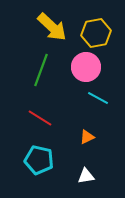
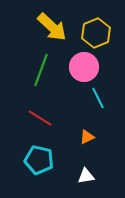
yellow hexagon: rotated 12 degrees counterclockwise
pink circle: moved 2 px left
cyan line: rotated 35 degrees clockwise
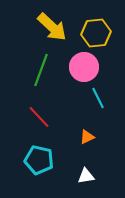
yellow hexagon: rotated 16 degrees clockwise
red line: moved 1 px left, 1 px up; rotated 15 degrees clockwise
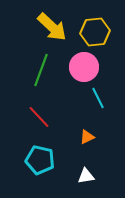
yellow hexagon: moved 1 px left, 1 px up
cyan pentagon: moved 1 px right
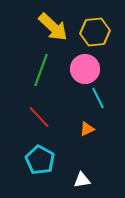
yellow arrow: moved 1 px right
pink circle: moved 1 px right, 2 px down
orange triangle: moved 8 px up
cyan pentagon: rotated 16 degrees clockwise
white triangle: moved 4 px left, 4 px down
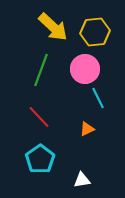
cyan pentagon: moved 1 px up; rotated 8 degrees clockwise
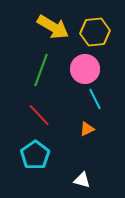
yellow arrow: rotated 12 degrees counterclockwise
cyan line: moved 3 px left, 1 px down
red line: moved 2 px up
cyan pentagon: moved 5 px left, 4 px up
white triangle: rotated 24 degrees clockwise
